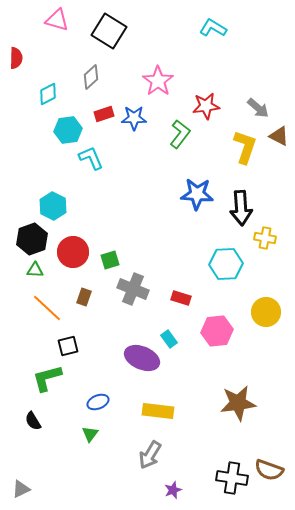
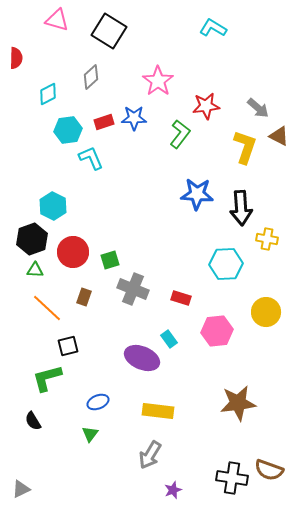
red rectangle at (104, 114): moved 8 px down
yellow cross at (265, 238): moved 2 px right, 1 px down
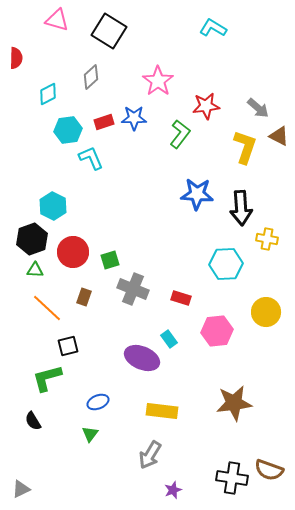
brown star at (238, 403): moved 4 px left
yellow rectangle at (158, 411): moved 4 px right
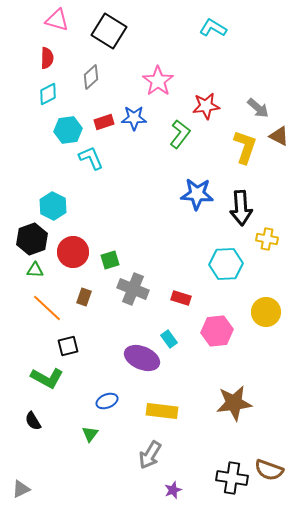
red semicircle at (16, 58): moved 31 px right
green L-shape at (47, 378): rotated 136 degrees counterclockwise
blue ellipse at (98, 402): moved 9 px right, 1 px up
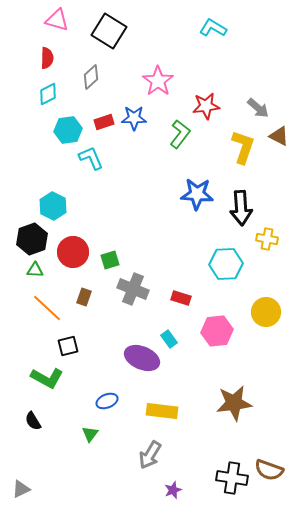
yellow L-shape at (245, 147): moved 2 px left
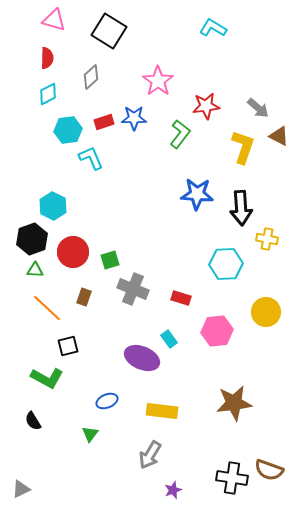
pink triangle at (57, 20): moved 3 px left
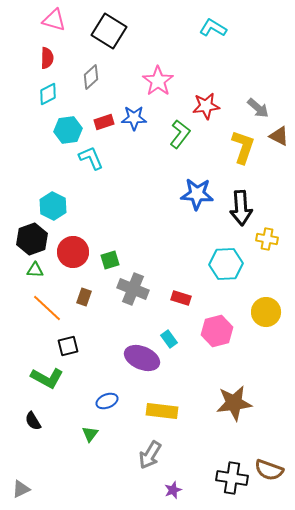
pink hexagon at (217, 331): rotated 8 degrees counterclockwise
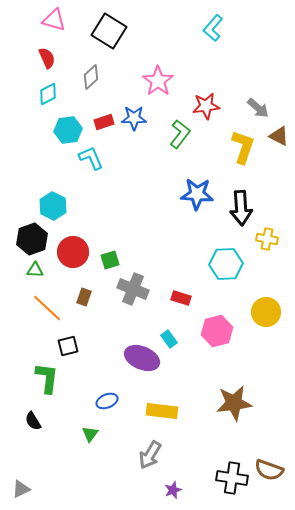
cyan L-shape at (213, 28): rotated 80 degrees counterclockwise
red semicircle at (47, 58): rotated 25 degrees counterclockwise
green L-shape at (47, 378): rotated 112 degrees counterclockwise
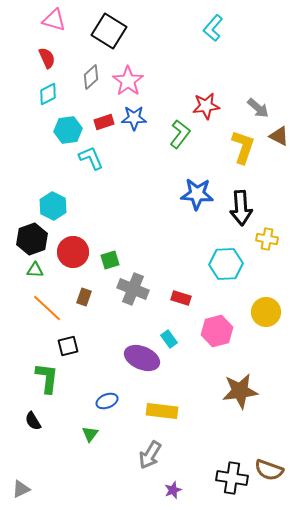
pink star at (158, 81): moved 30 px left
brown star at (234, 403): moved 6 px right, 12 px up
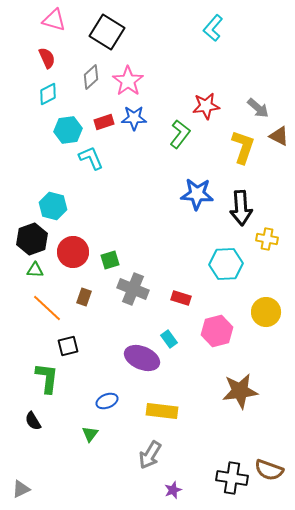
black square at (109, 31): moved 2 px left, 1 px down
cyan hexagon at (53, 206): rotated 12 degrees counterclockwise
